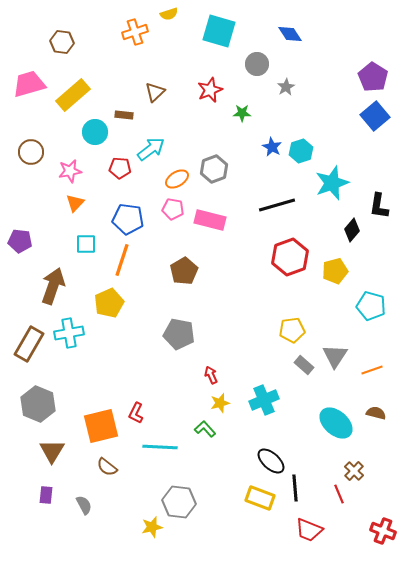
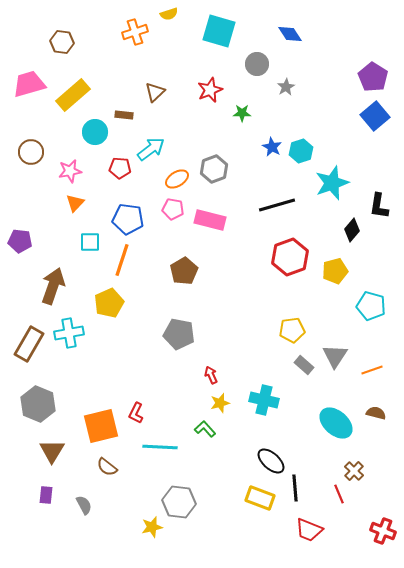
cyan square at (86, 244): moved 4 px right, 2 px up
cyan cross at (264, 400): rotated 36 degrees clockwise
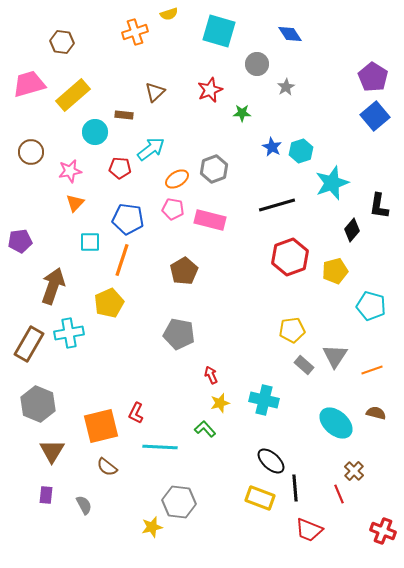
purple pentagon at (20, 241): rotated 15 degrees counterclockwise
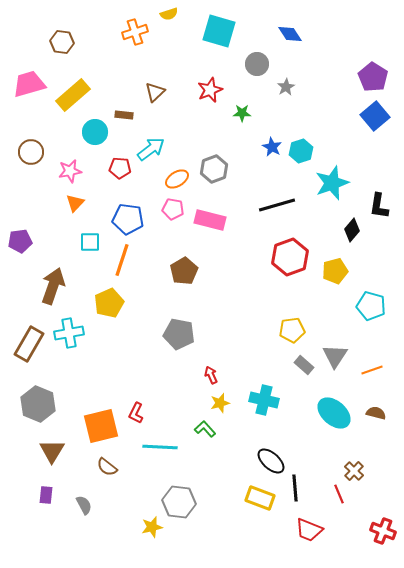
cyan ellipse at (336, 423): moved 2 px left, 10 px up
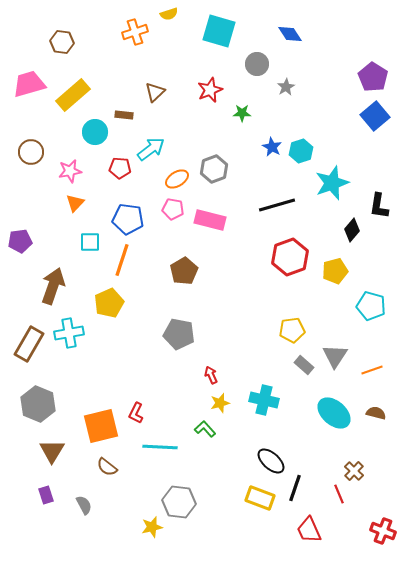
black line at (295, 488): rotated 24 degrees clockwise
purple rectangle at (46, 495): rotated 24 degrees counterclockwise
red trapezoid at (309, 530): rotated 44 degrees clockwise
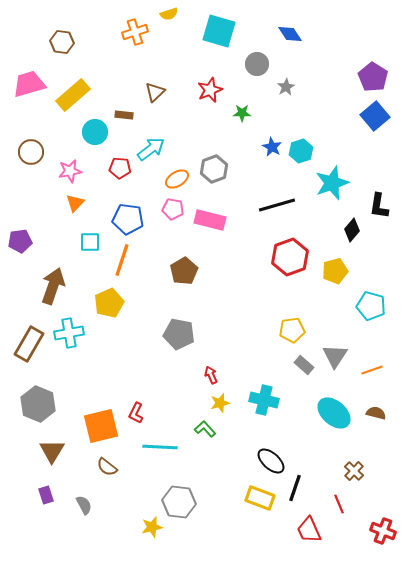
red line at (339, 494): moved 10 px down
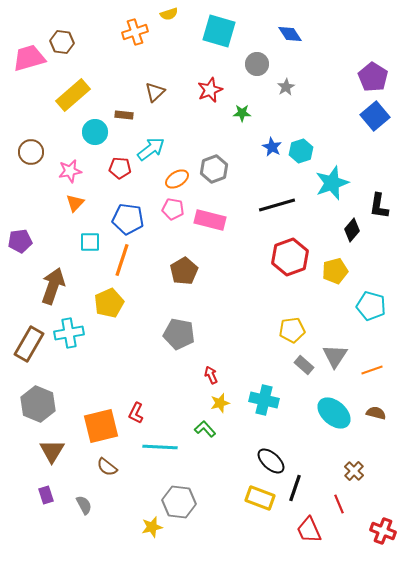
pink trapezoid at (29, 84): moved 26 px up
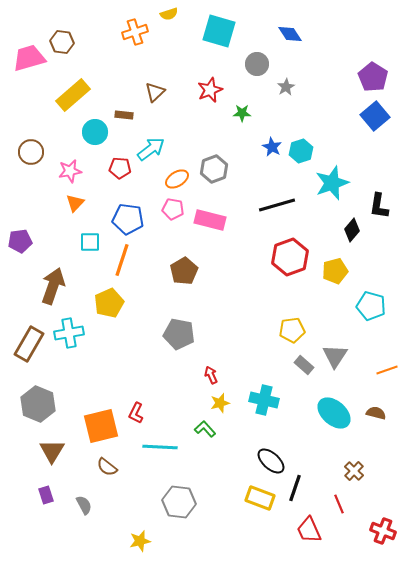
orange line at (372, 370): moved 15 px right
yellow star at (152, 527): moved 12 px left, 14 px down
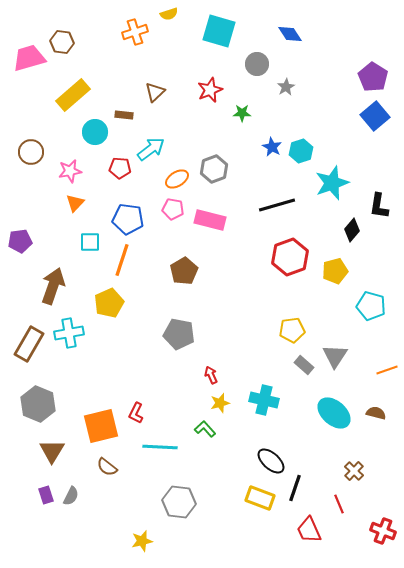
gray semicircle at (84, 505): moved 13 px left, 9 px up; rotated 54 degrees clockwise
yellow star at (140, 541): moved 2 px right
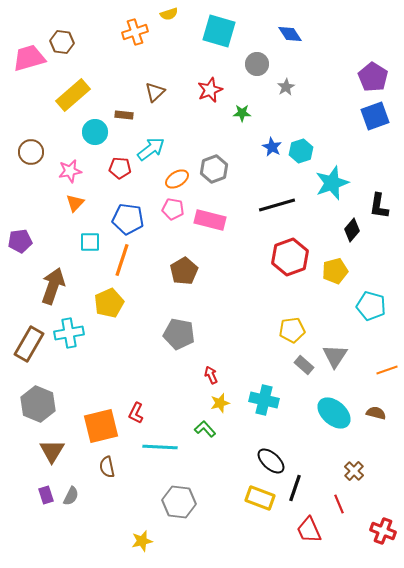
blue square at (375, 116): rotated 20 degrees clockwise
brown semicircle at (107, 467): rotated 40 degrees clockwise
